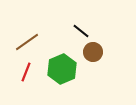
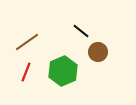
brown circle: moved 5 px right
green hexagon: moved 1 px right, 2 px down
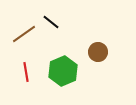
black line: moved 30 px left, 9 px up
brown line: moved 3 px left, 8 px up
red line: rotated 30 degrees counterclockwise
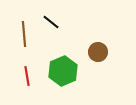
brown line: rotated 60 degrees counterclockwise
red line: moved 1 px right, 4 px down
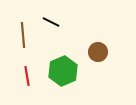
black line: rotated 12 degrees counterclockwise
brown line: moved 1 px left, 1 px down
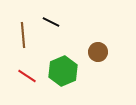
red line: rotated 48 degrees counterclockwise
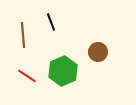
black line: rotated 42 degrees clockwise
